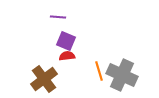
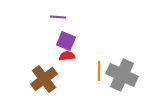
orange line: rotated 18 degrees clockwise
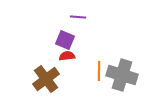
purple line: moved 20 px right
purple square: moved 1 px left, 1 px up
gray cross: rotated 8 degrees counterclockwise
brown cross: moved 2 px right
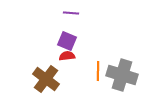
purple line: moved 7 px left, 4 px up
purple square: moved 2 px right, 1 px down
orange line: moved 1 px left
brown cross: rotated 16 degrees counterclockwise
